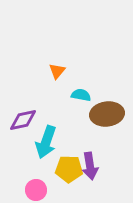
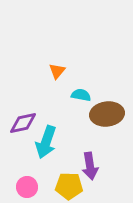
purple diamond: moved 3 px down
yellow pentagon: moved 17 px down
pink circle: moved 9 px left, 3 px up
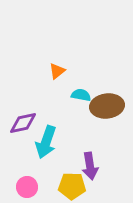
orange triangle: rotated 12 degrees clockwise
brown ellipse: moved 8 px up
yellow pentagon: moved 3 px right
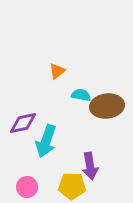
cyan arrow: moved 1 px up
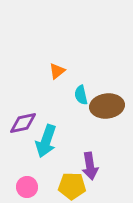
cyan semicircle: rotated 114 degrees counterclockwise
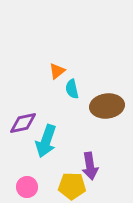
cyan semicircle: moved 9 px left, 6 px up
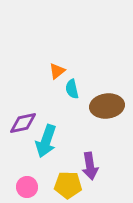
yellow pentagon: moved 4 px left, 1 px up
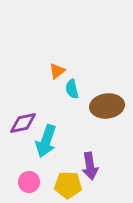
pink circle: moved 2 px right, 5 px up
